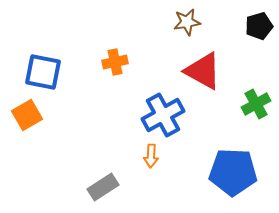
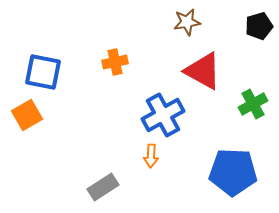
green cross: moved 3 px left
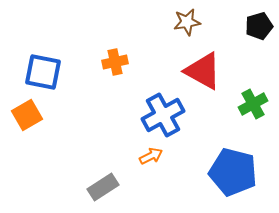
orange arrow: rotated 120 degrees counterclockwise
blue pentagon: rotated 12 degrees clockwise
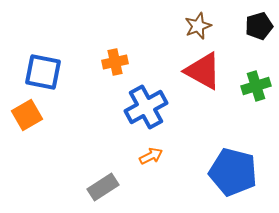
brown star: moved 11 px right, 4 px down; rotated 12 degrees counterclockwise
green cross: moved 3 px right, 18 px up; rotated 12 degrees clockwise
blue cross: moved 17 px left, 8 px up
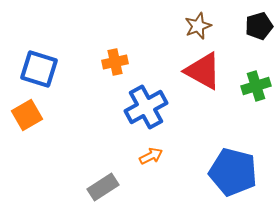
blue square: moved 4 px left, 3 px up; rotated 6 degrees clockwise
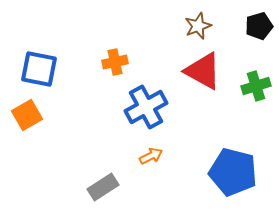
blue square: rotated 6 degrees counterclockwise
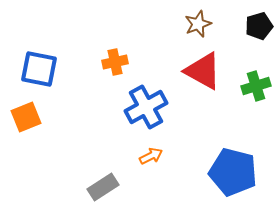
brown star: moved 2 px up
orange square: moved 1 px left, 2 px down; rotated 8 degrees clockwise
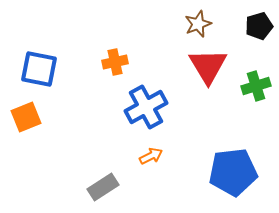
red triangle: moved 5 px right, 5 px up; rotated 30 degrees clockwise
blue pentagon: rotated 21 degrees counterclockwise
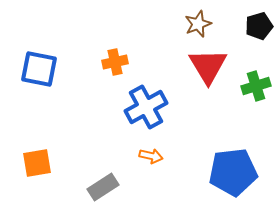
orange square: moved 11 px right, 46 px down; rotated 12 degrees clockwise
orange arrow: rotated 40 degrees clockwise
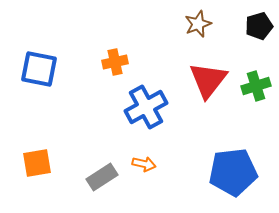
red triangle: moved 14 px down; rotated 9 degrees clockwise
orange arrow: moved 7 px left, 8 px down
gray rectangle: moved 1 px left, 10 px up
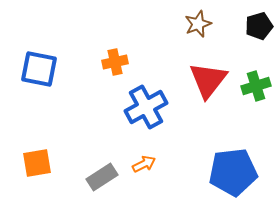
orange arrow: rotated 40 degrees counterclockwise
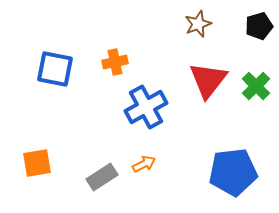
blue square: moved 16 px right
green cross: rotated 28 degrees counterclockwise
